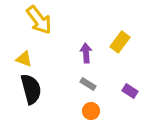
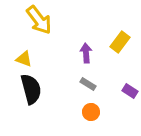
orange circle: moved 1 px down
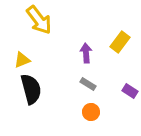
yellow triangle: moved 2 px left, 1 px down; rotated 42 degrees counterclockwise
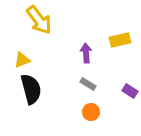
yellow rectangle: moved 2 px up; rotated 40 degrees clockwise
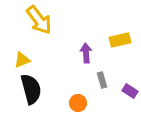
gray rectangle: moved 14 px right, 4 px up; rotated 42 degrees clockwise
orange circle: moved 13 px left, 9 px up
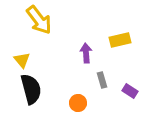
yellow triangle: rotated 48 degrees counterclockwise
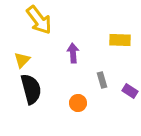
yellow rectangle: rotated 15 degrees clockwise
purple arrow: moved 13 px left
yellow triangle: rotated 24 degrees clockwise
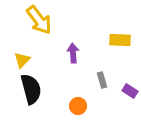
orange circle: moved 3 px down
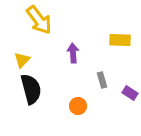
purple rectangle: moved 2 px down
